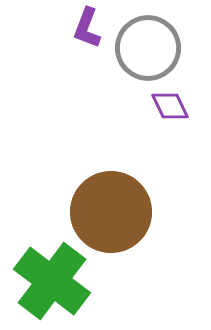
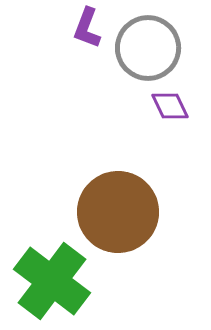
brown circle: moved 7 px right
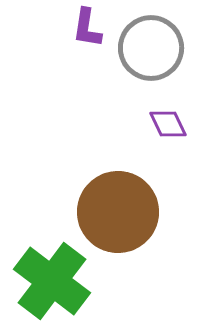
purple L-shape: rotated 12 degrees counterclockwise
gray circle: moved 3 px right
purple diamond: moved 2 px left, 18 px down
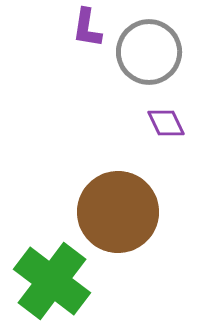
gray circle: moved 2 px left, 4 px down
purple diamond: moved 2 px left, 1 px up
